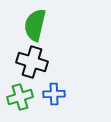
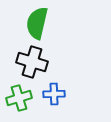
green semicircle: moved 2 px right, 2 px up
green cross: moved 1 px left, 1 px down
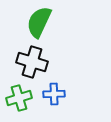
green semicircle: moved 2 px right, 1 px up; rotated 12 degrees clockwise
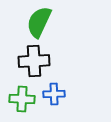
black cross: moved 2 px right, 1 px up; rotated 20 degrees counterclockwise
green cross: moved 3 px right, 1 px down; rotated 20 degrees clockwise
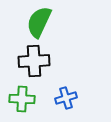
blue cross: moved 12 px right, 4 px down; rotated 15 degrees counterclockwise
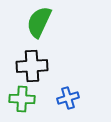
black cross: moved 2 px left, 5 px down
blue cross: moved 2 px right
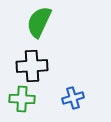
blue cross: moved 5 px right
